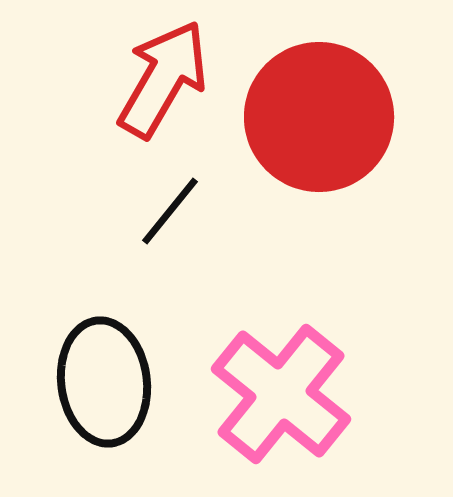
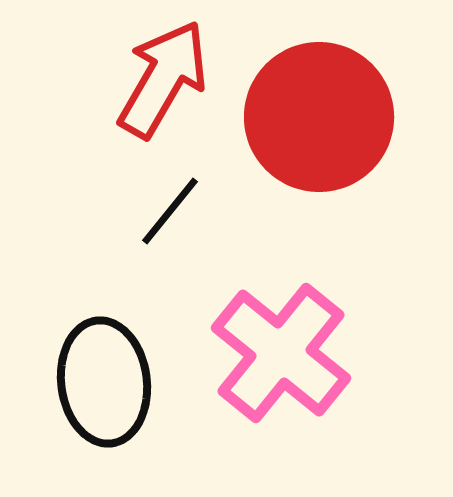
pink cross: moved 41 px up
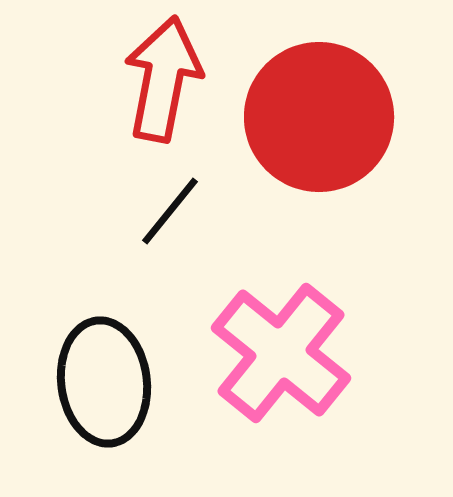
red arrow: rotated 19 degrees counterclockwise
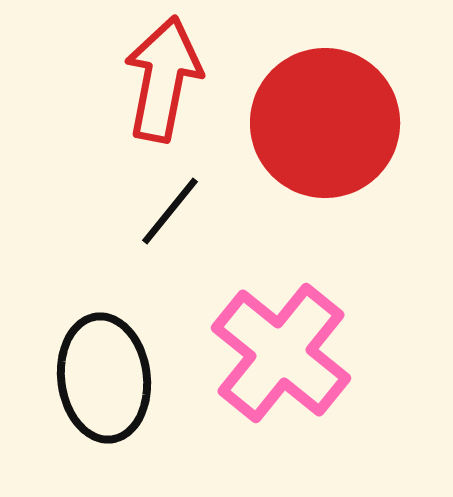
red circle: moved 6 px right, 6 px down
black ellipse: moved 4 px up
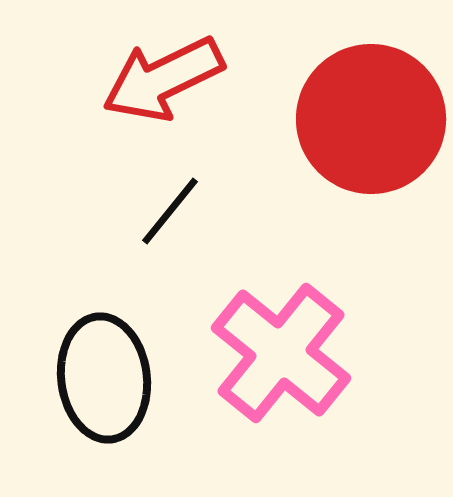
red arrow: rotated 127 degrees counterclockwise
red circle: moved 46 px right, 4 px up
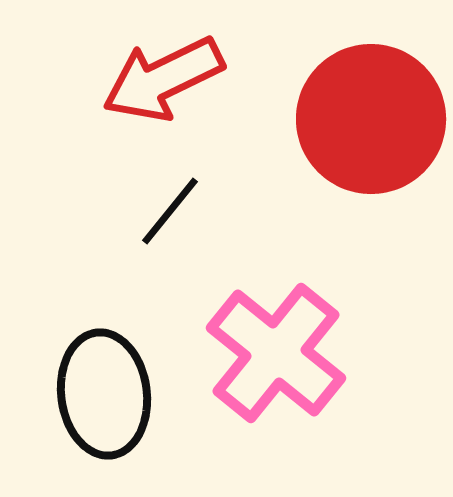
pink cross: moved 5 px left
black ellipse: moved 16 px down
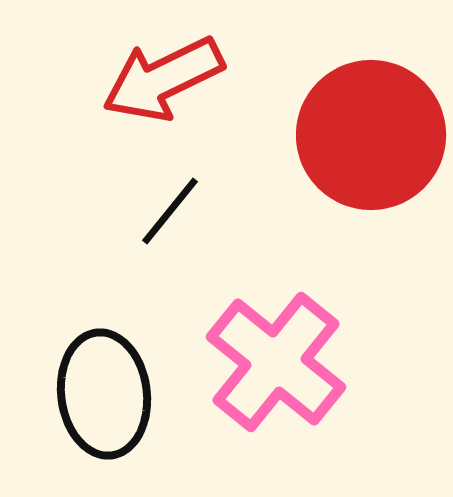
red circle: moved 16 px down
pink cross: moved 9 px down
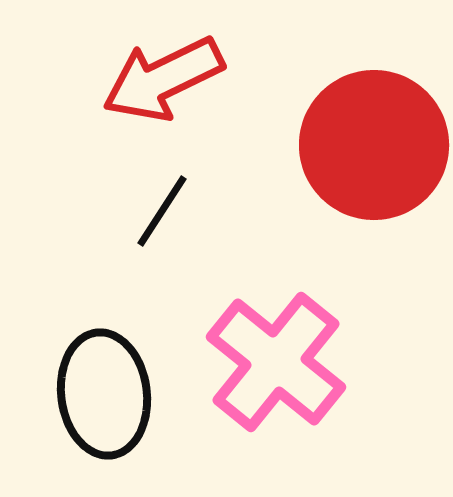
red circle: moved 3 px right, 10 px down
black line: moved 8 px left; rotated 6 degrees counterclockwise
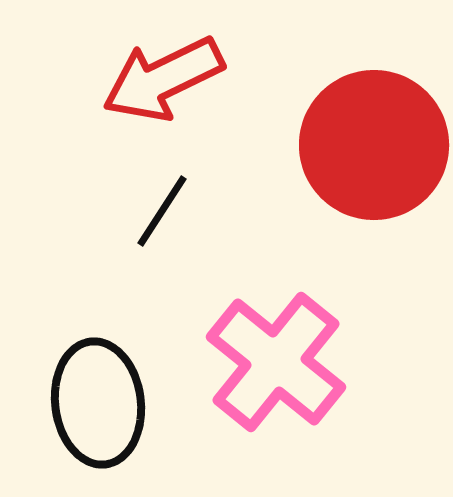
black ellipse: moved 6 px left, 9 px down
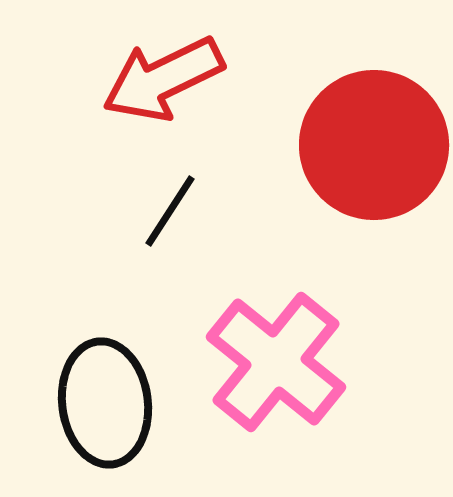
black line: moved 8 px right
black ellipse: moved 7 px right
